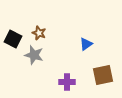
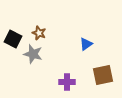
gray star: moved 1 px left, 1 px up
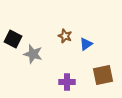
brown star: moved 26 px right, 3 px down
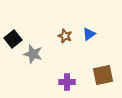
black square: rotated 24 degrees clockwise
blue triangle: moved 3 px right, 10 px up
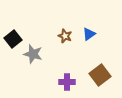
brown square: moved 3 px left; rotated 25 degrees counterclockwise
